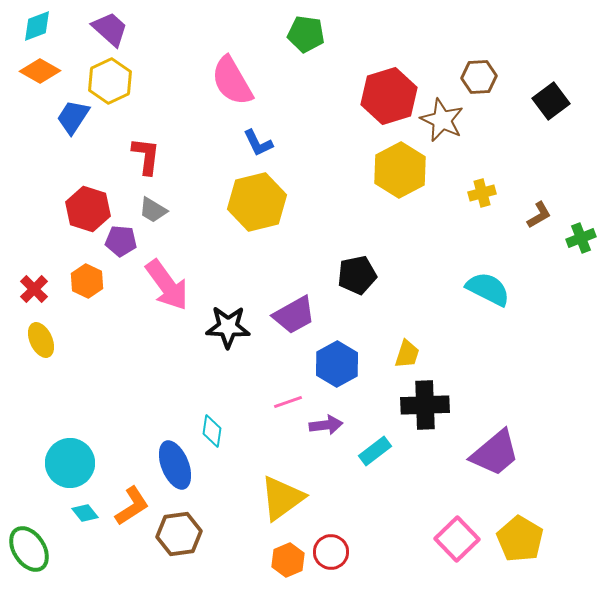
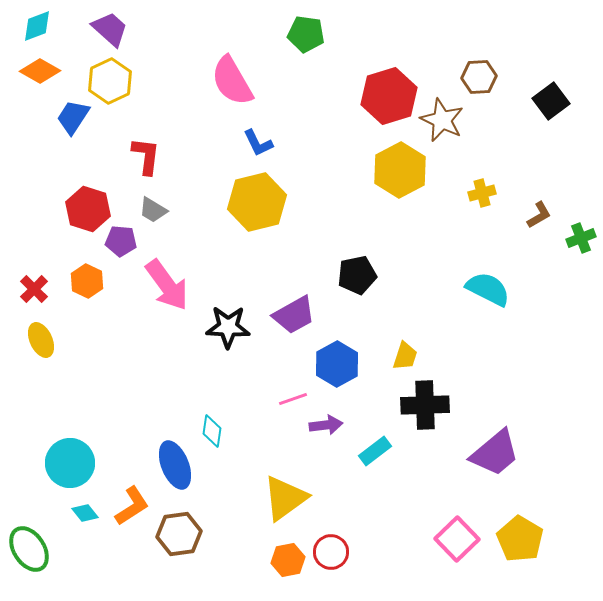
yellow trapezoid at (407, 354): moved 2 px left, 2 px down
pink line at (288, 402): moved 5 px right, 3 px up
yellow triangle at (282, 498): moved 3 px right
orange hexagon at (288, 560): rotated 12 degrees clockwise
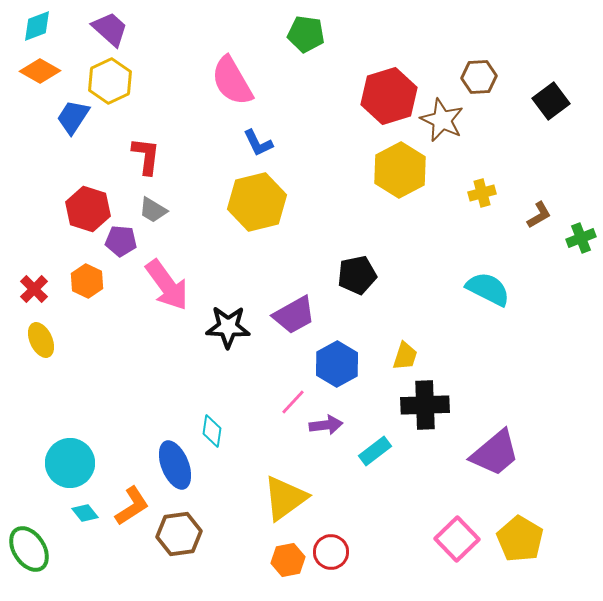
pink line at (293, 399): moved 3 px down; rotated 28 degrees counterclockwise
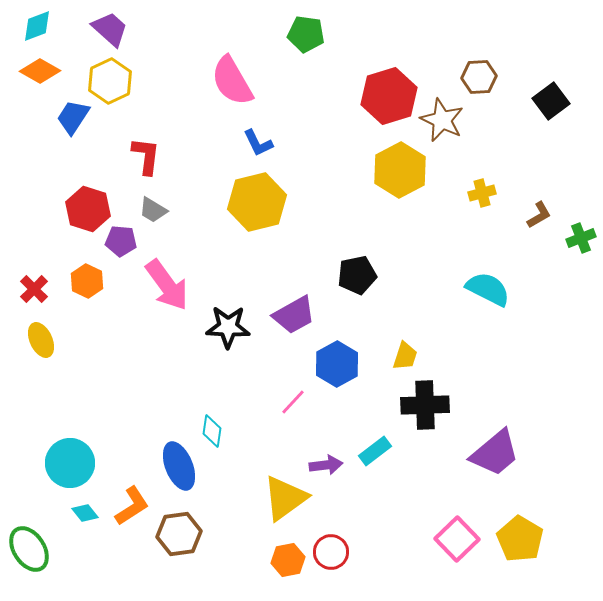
purple arrow at (326, 425): moved 40 px down
blue ellipse at (175, 465): moved 4 px right, 1 px down
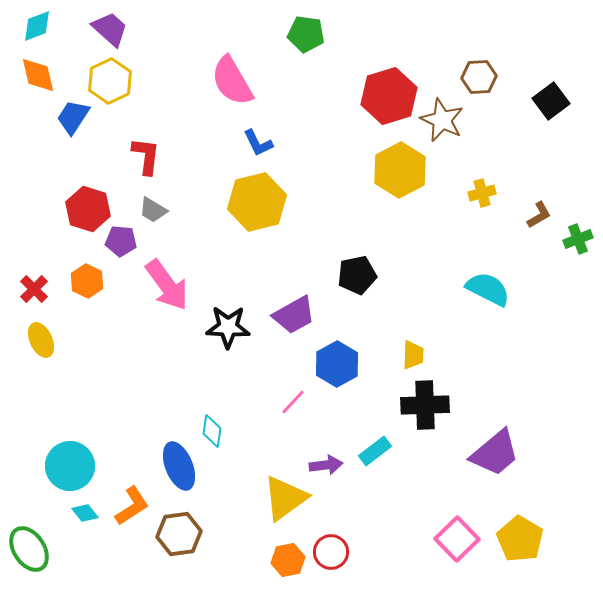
orange diamond at (40, 71): moved 2 px left, 4 px down; rotated 48 degrees clockwise
green cross at (581, 238): moved 3 px left, 1 px down
yellow trapezoid at (405, 356): moved 8 px right, 1 px up; rotated 16 degrees counterclockwise
cyan circle at (70, 463): moved 3 px down
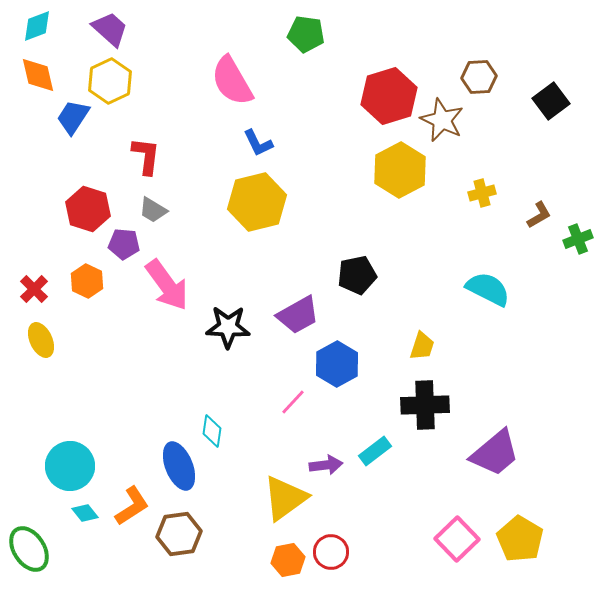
purple pentagon at (121, 241): moved 3 px right, 3 px down
purple trapezoid at (294, 315): moved 4 px right
yellow trapezoid at (413, 355): moved 9 px right, 9 px up; rotated 16 degrees clockwise
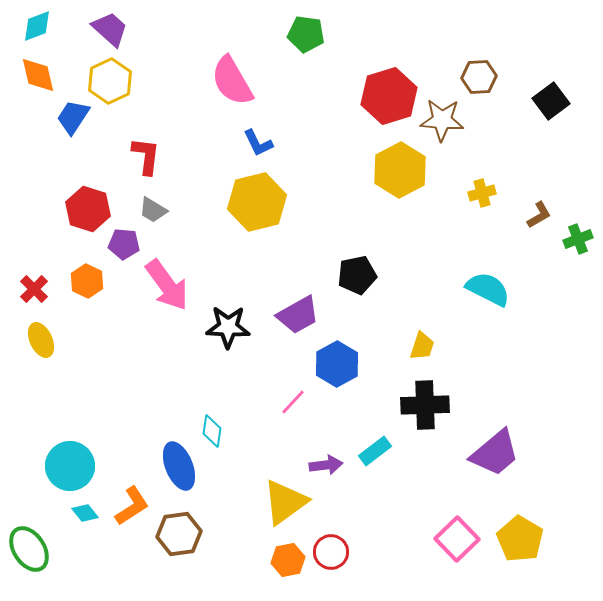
brown star at (442, 120): rotated 21 degrees counterclockwise
yellow triangle at (285, 498): moved 4 px down
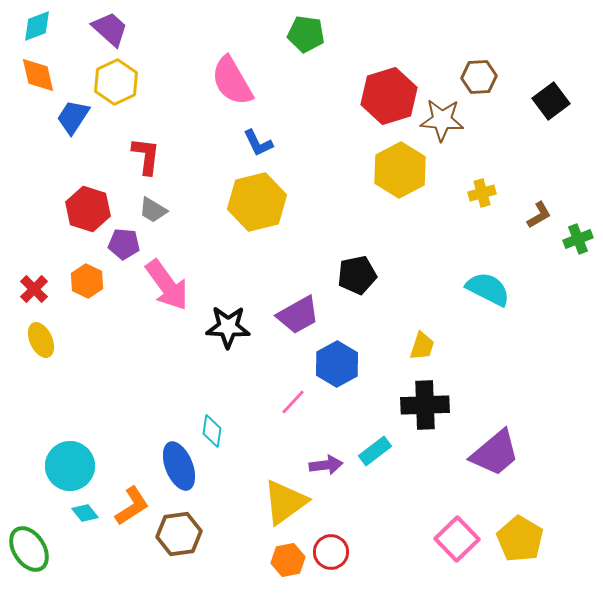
yellow hexagon at (110, 81): moved 6 px right, 1 px down
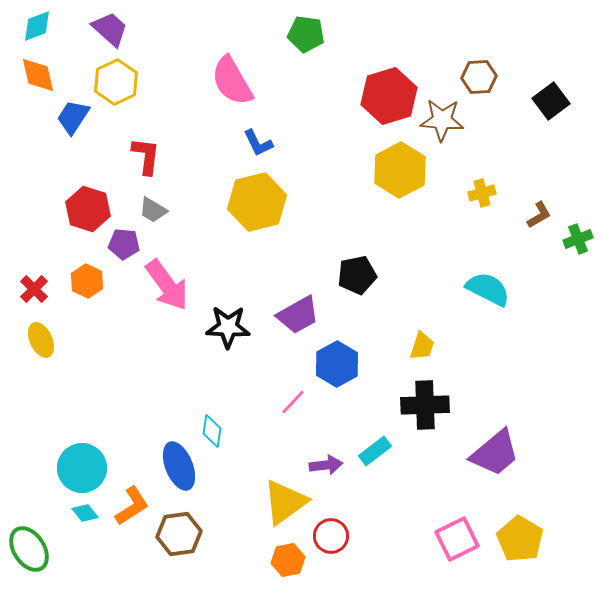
cyan circle at (70, 466): moved 12 px right, 2 px down
pink square at (457, 539): rotated 18 degrees clockwise
red circle at (331, 552): moved 16 px up
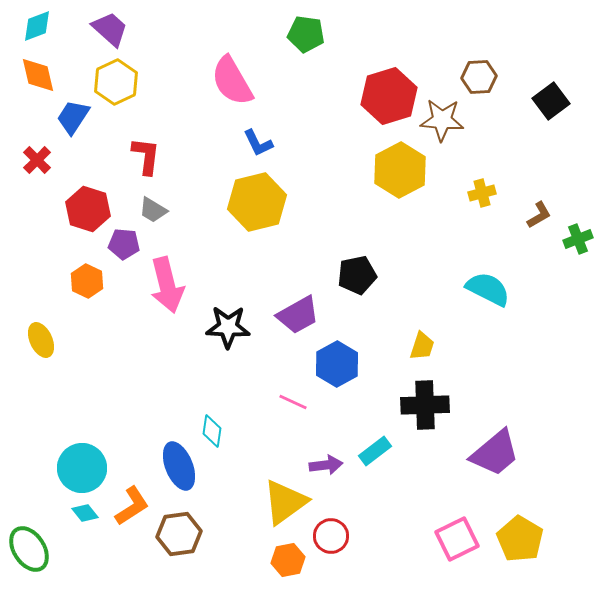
pink arrow at (167, 285): rotated 22 degrees clockwise
red cross at (34, 289): moved 3 px right, 129 px up
pink line at (293, 402): rotated 72 degrees clockwise
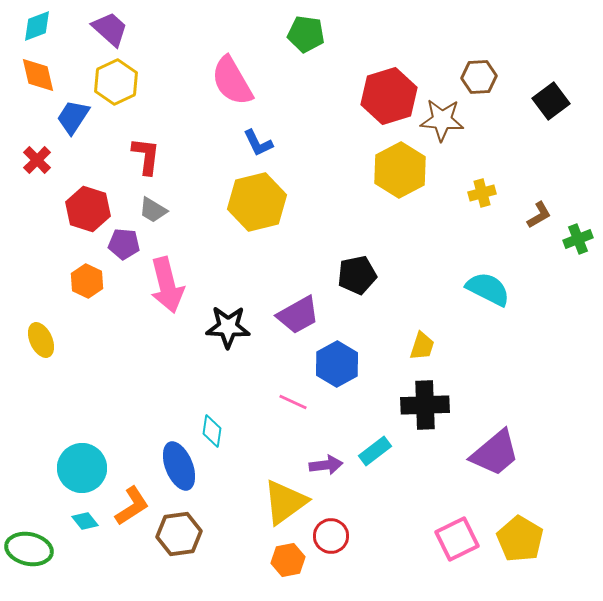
cyan diamond at (85, 513): moved 8 px down
green ellipse at (29, 549): rotated 45 degrees counterclockwise
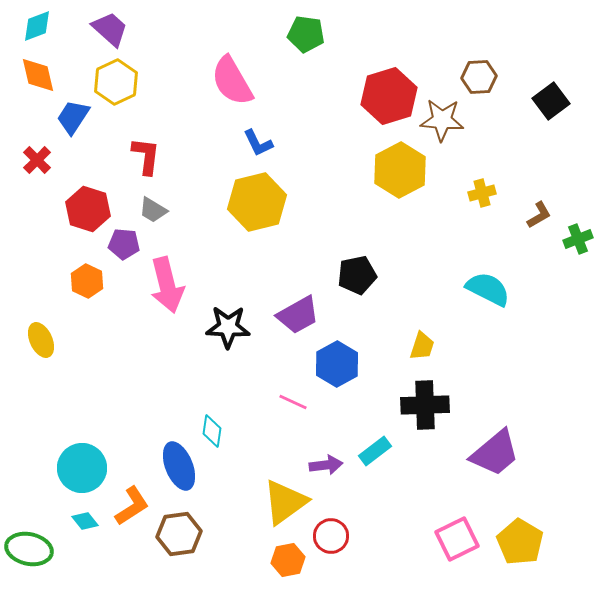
yellow pentagon at (520, 539): moved 3 px down
